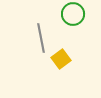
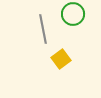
gray line: moved 2 px right, 9 px up
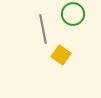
yellow square: moved 4 px up; rotated 18 degrees counterclockwise
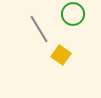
gray line: moved 4 px left; rotated 20 degrees counterclockwise
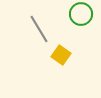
green circle: moved 8 px right
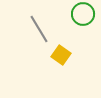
green circle: moved 2 px right
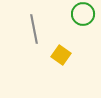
gray line: moved 5 px left; rotated 20 degrees clockwise
